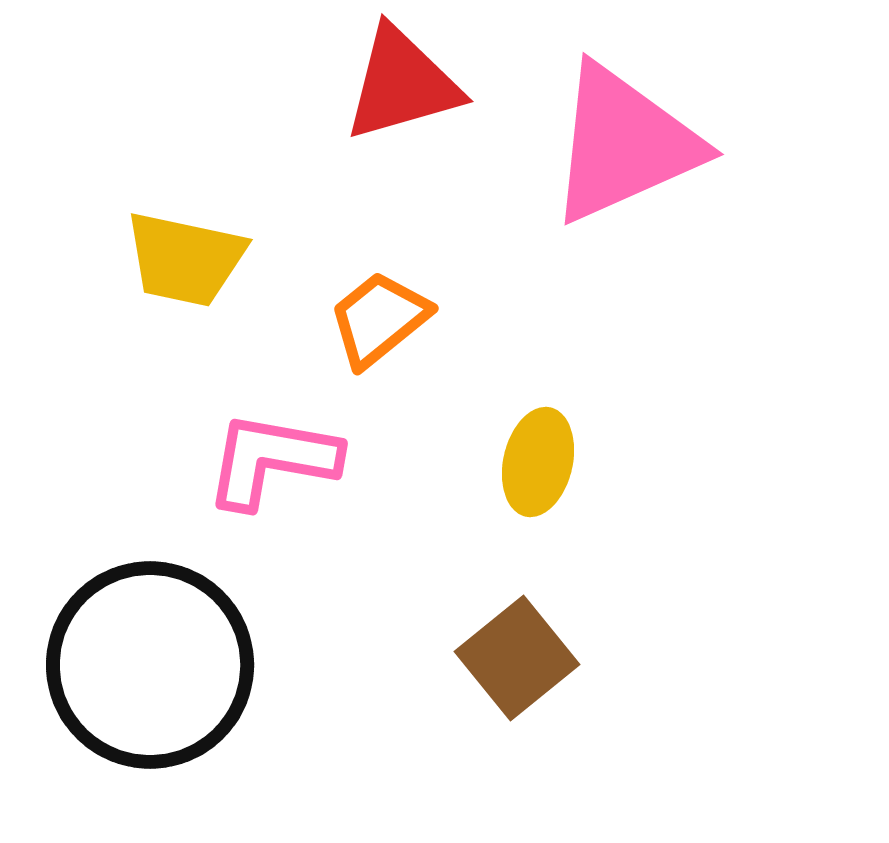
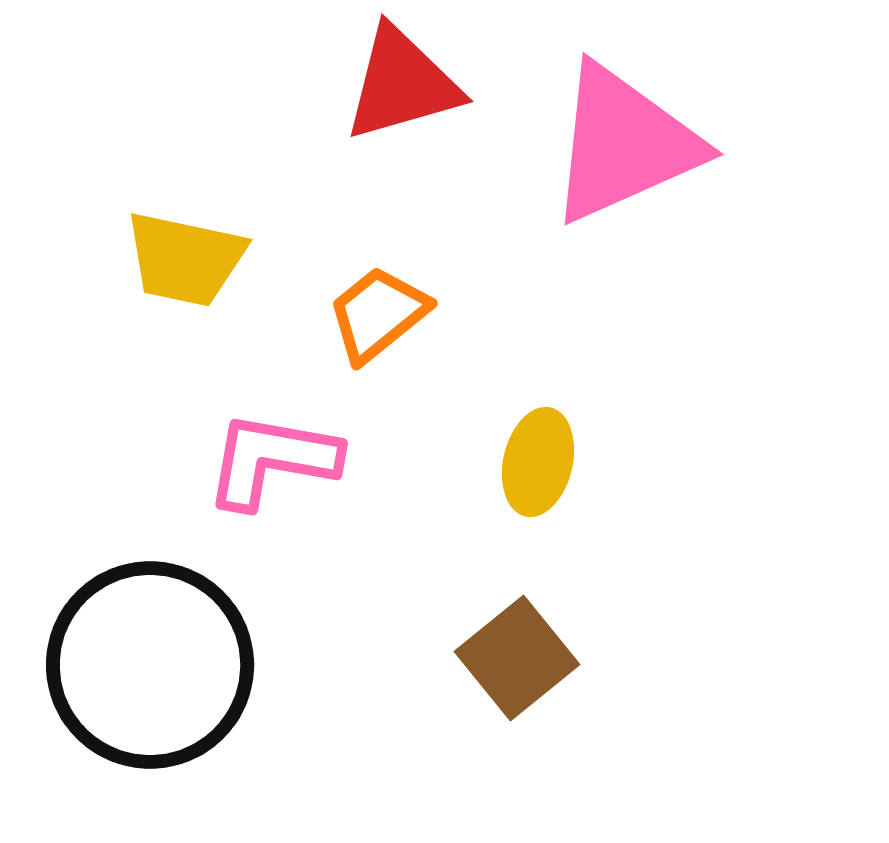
orange trapezoid: moved 1 px left, 5 px up
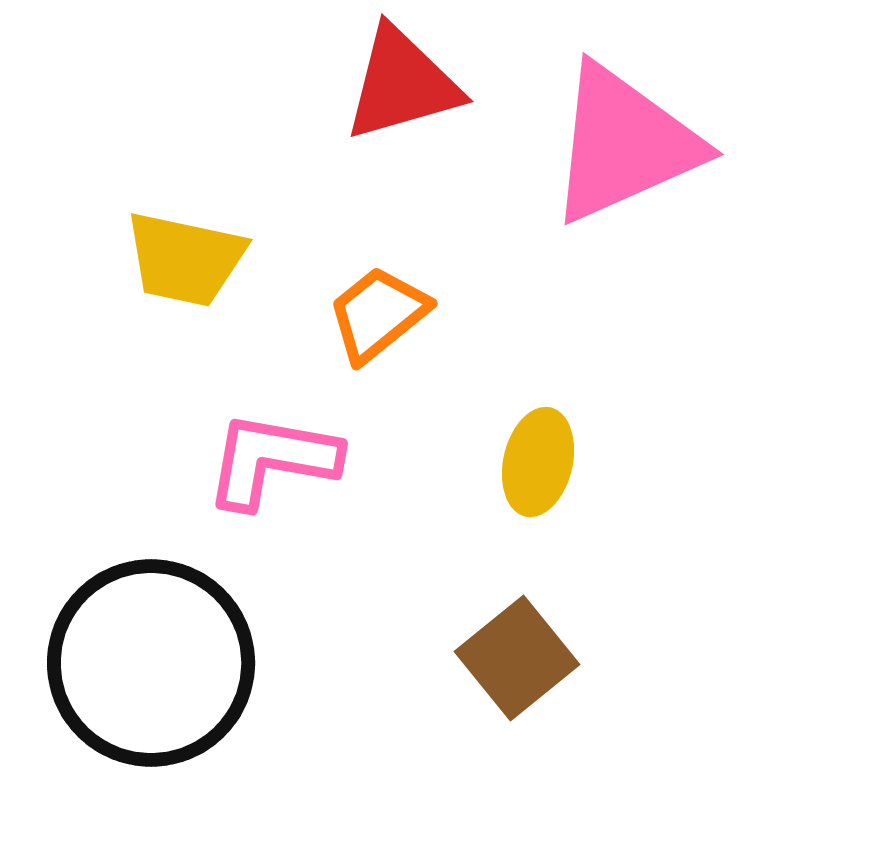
black circle: moved 1 px right, 2 px up
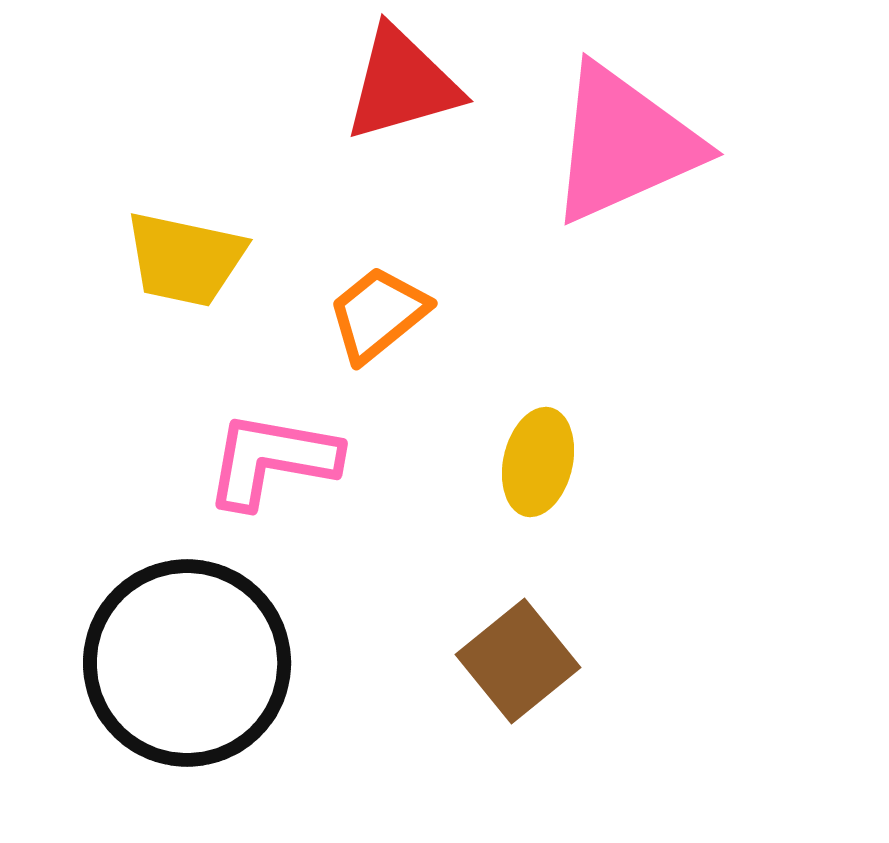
brown square: moved 1 px right, 3 px down
black circle: moved 36 px right
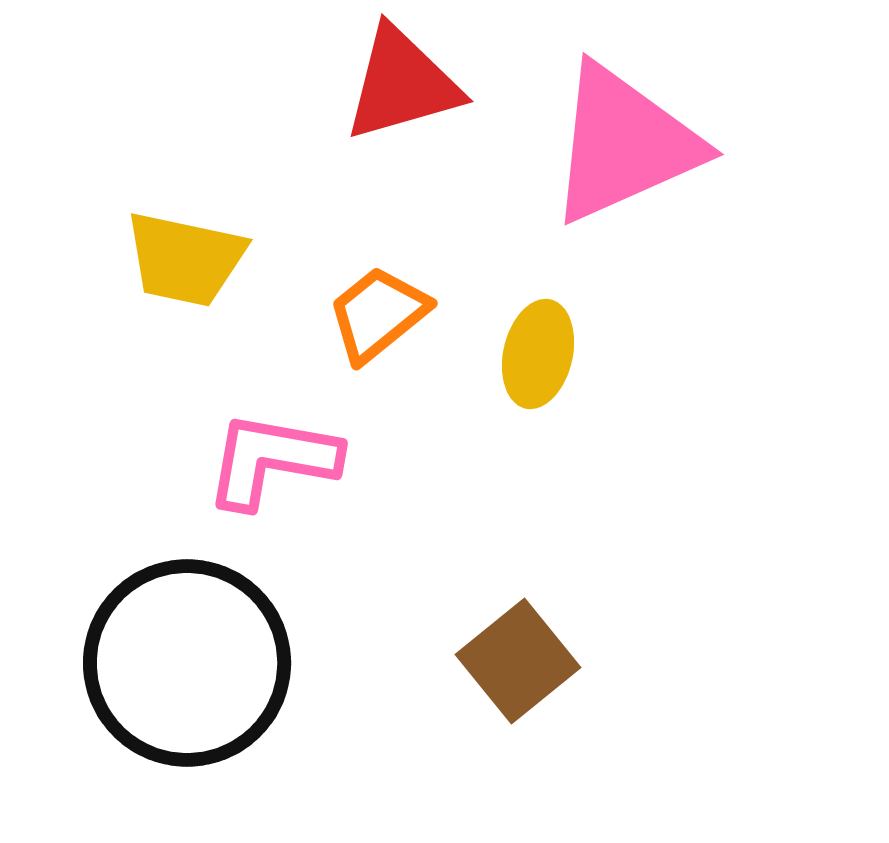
yellow ellipse: moved 108 px up
